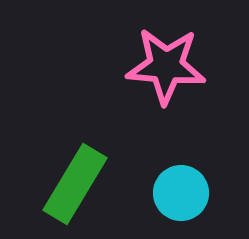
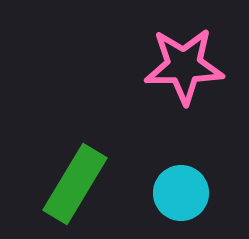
pink star: moved 18 px right; rotated 6 degrees counterclockwise
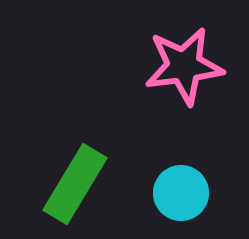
pink star: rotated 6 degrees counterclockwise
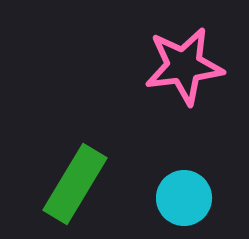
cyan circle: moved 3 px right, 5 px down
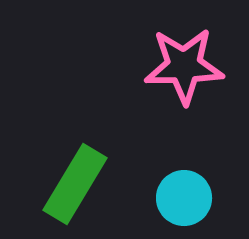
pink star: rotated 6 degrees clockwise
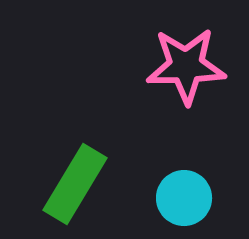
pink star: moved 2 px right
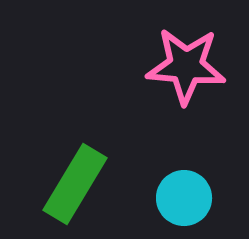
pink star: rotated 6 degrees clockwise
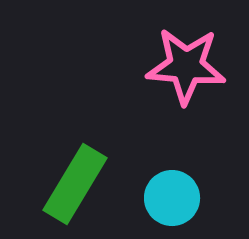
cyan circle: moved 12 px left
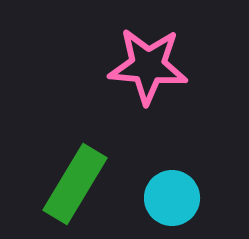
pink star: moved 38 px left
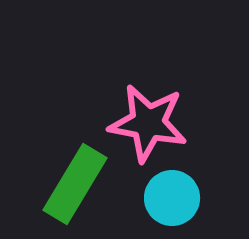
pink star: moved 57 px down; rotated 6 degrees clockwise
